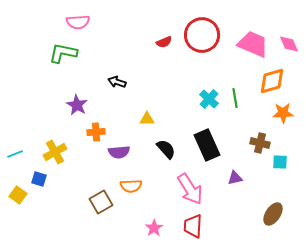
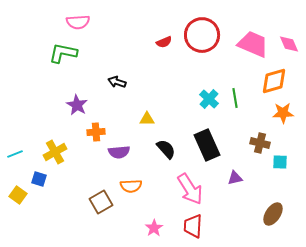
orange diamond: moved 2 px right
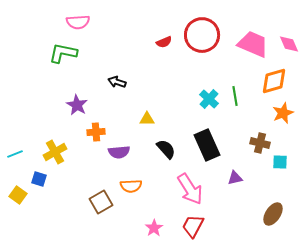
green line: moved 2 px up
orange star: rotated 20 degrees counterclockwise
red trapezoid: rotated 25 degrees clockwise
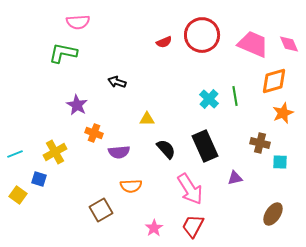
orange cross: moved 2 px left, 1 px down; rotated 24 degrees clockwise
black rectangle: moved 2 px left, 1 px down
brown square: moved 8 px down
